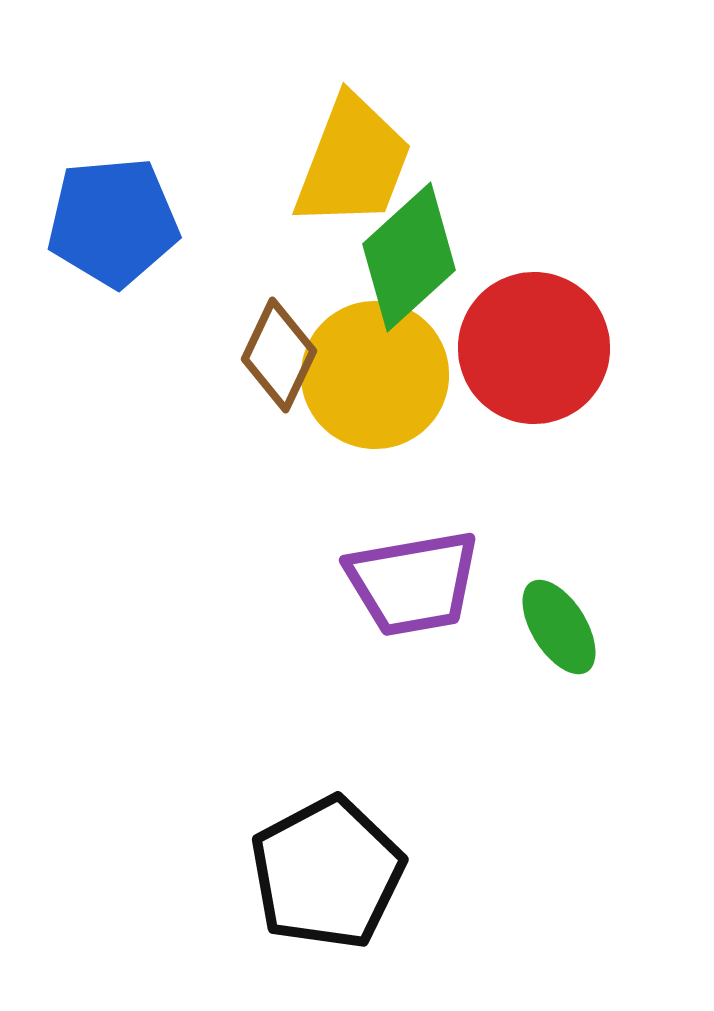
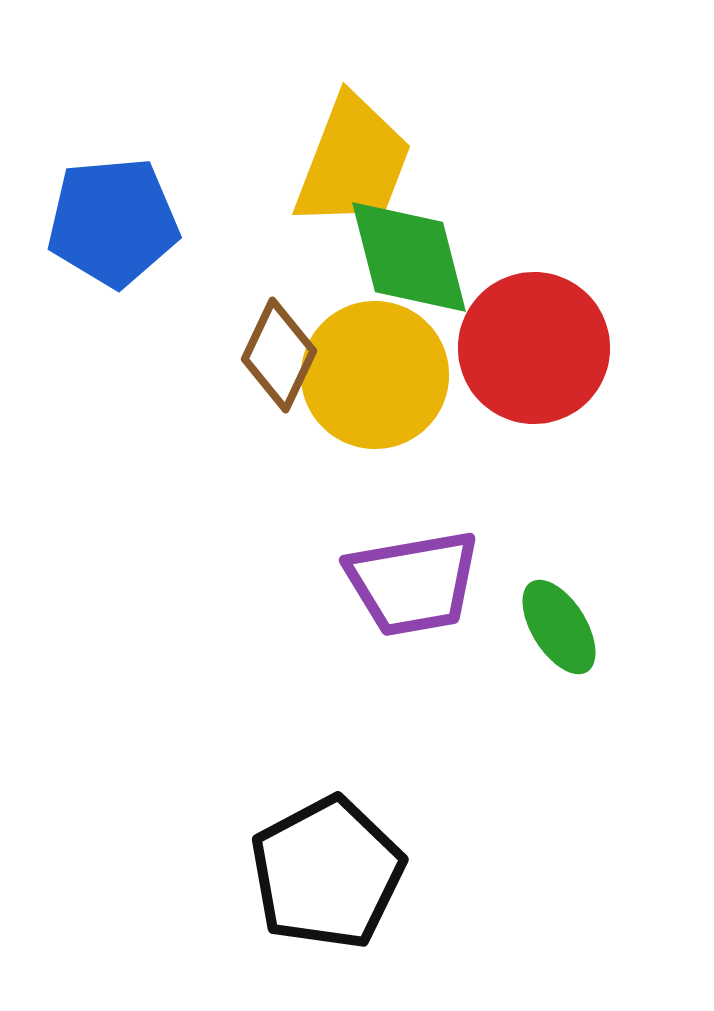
green diamond: rotated 62 degrees counterclockwise
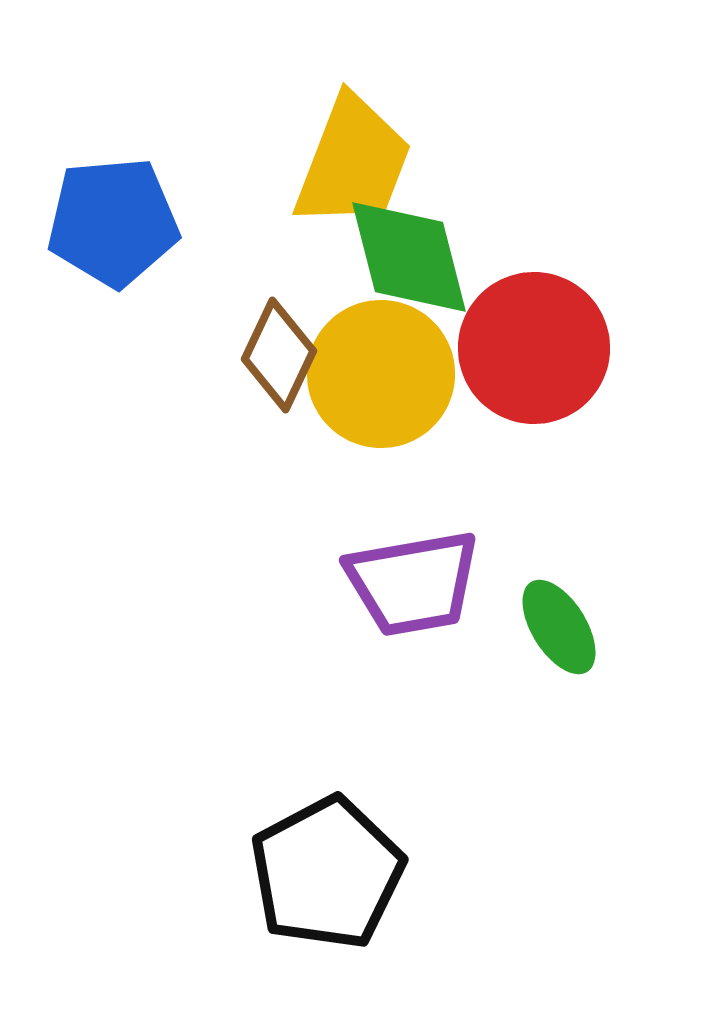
yellow circle: moved 6 px right, 1 px up
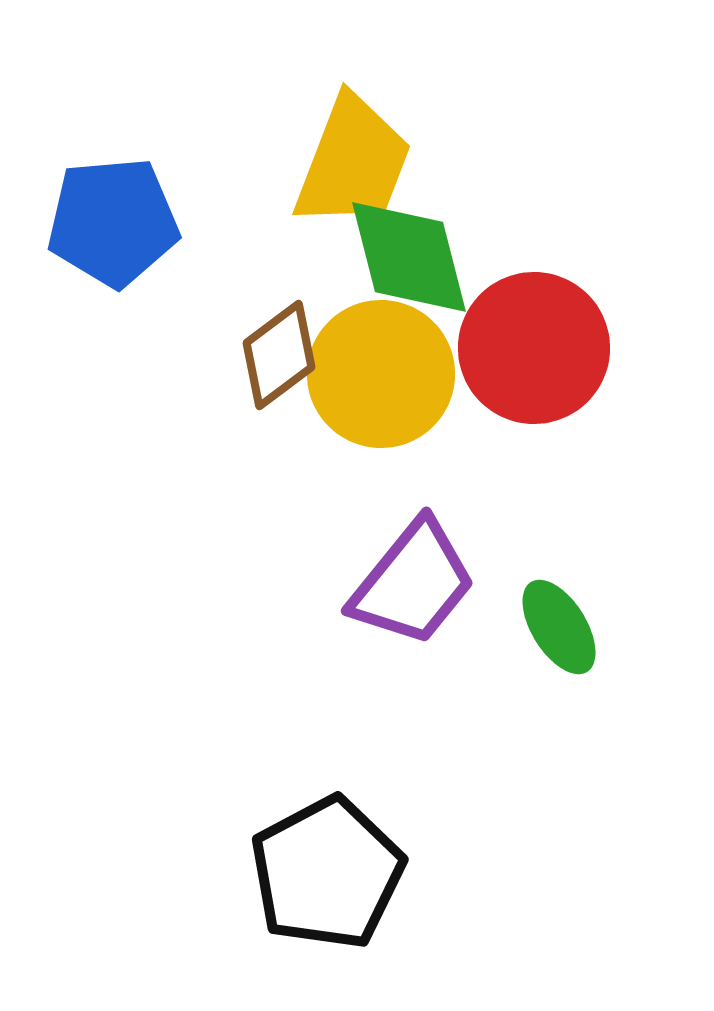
brown diamond: rotated 28 degrees clockwise
purple trapezoid: rotated 41 degrees counterclockwise
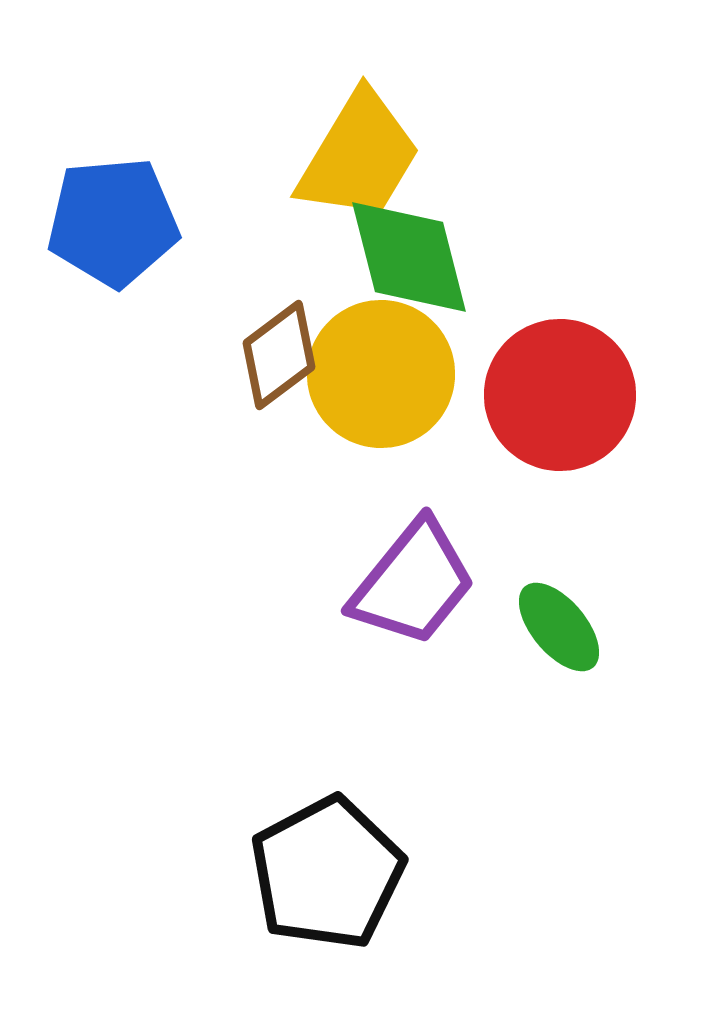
yellow trapezoid: moved 6 px right, 6 px up; rotated 10 degrees clockwise
red circle: moved 26 px right, 47 px down
green ellipse: rotated 8 degrees counterclockwise
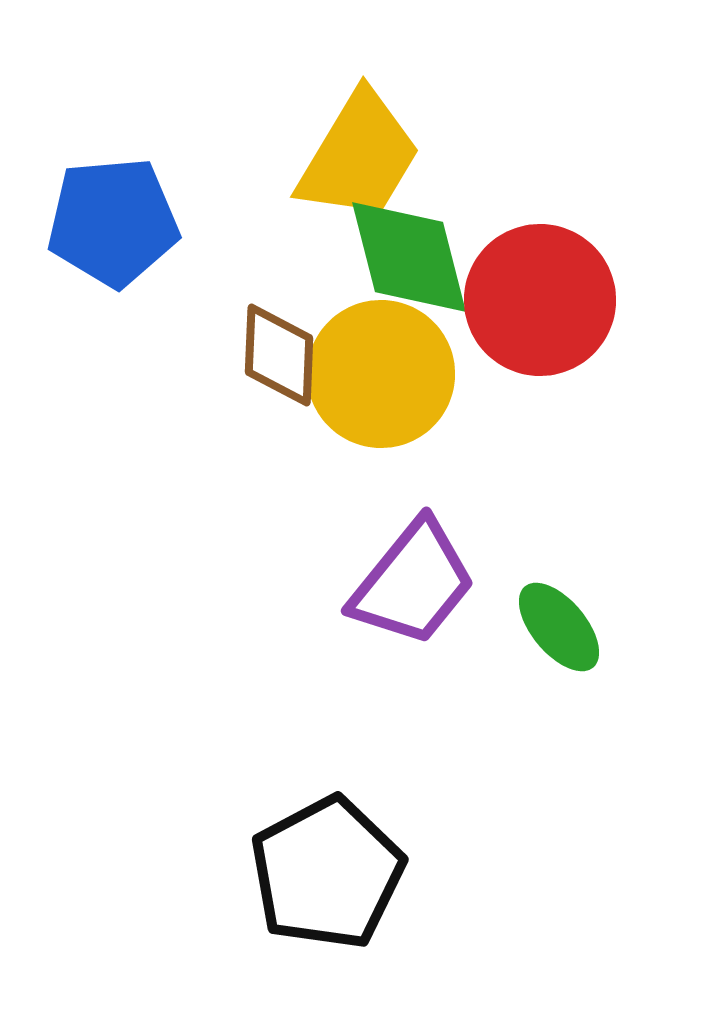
brown diamond: rotated 51 degrees counterclockwise
red circle: moved 20 px left, 95 px up
